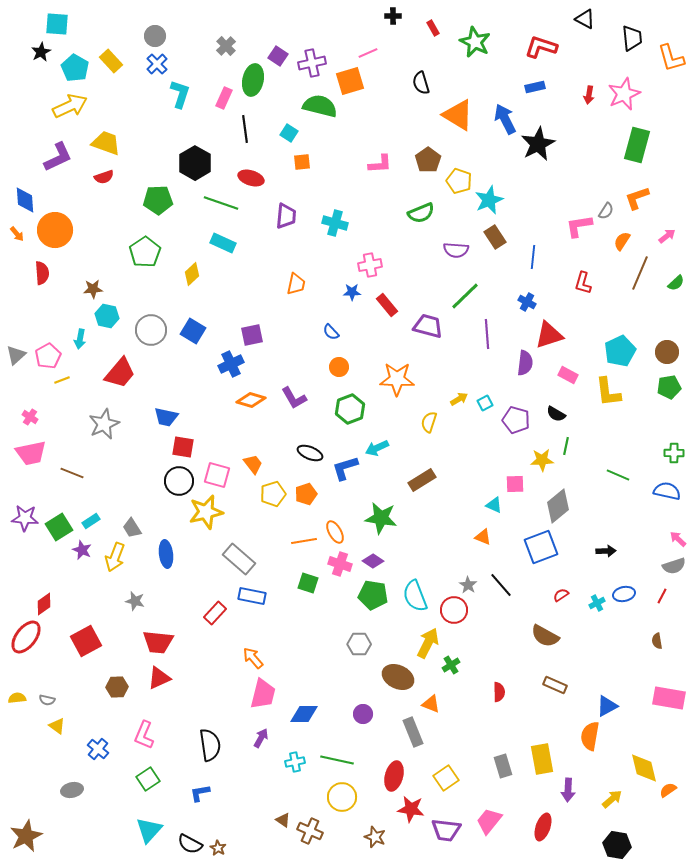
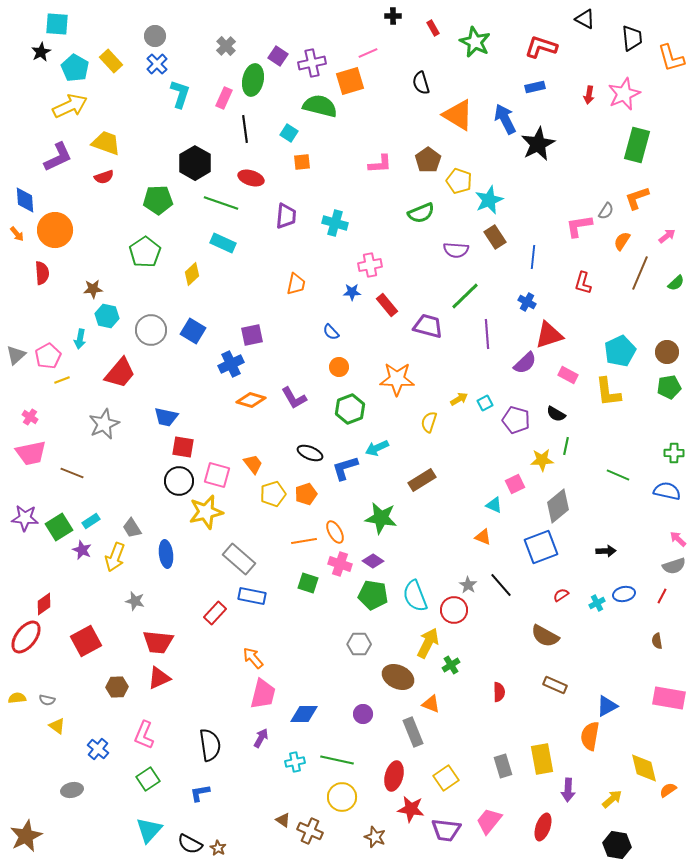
purple semicircle at (525, 363): rotated 40 degrees clockwise
pink square at (515, 484): rotated 24 degrees counterclockwise
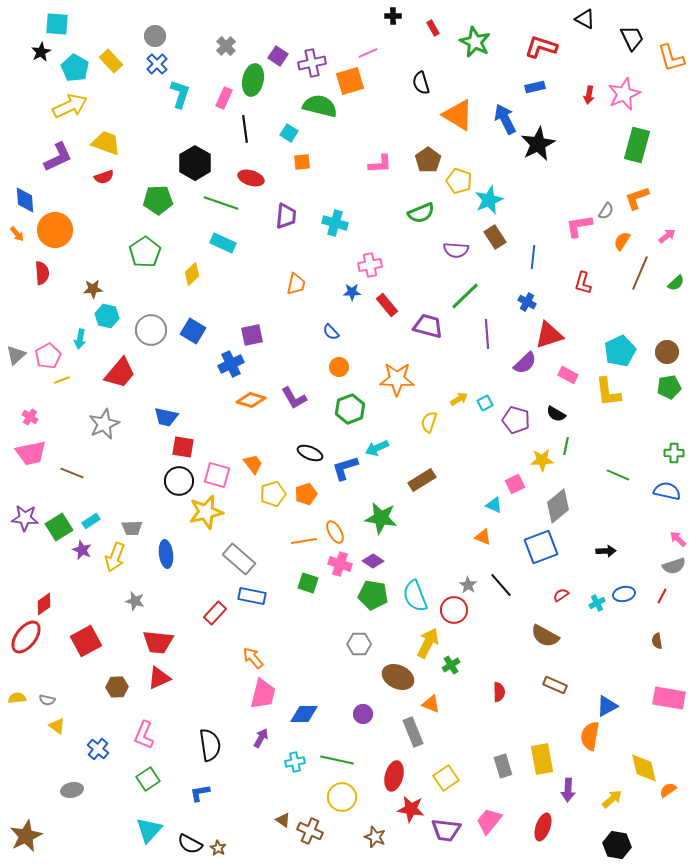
black trapezoid at (632, 38): rotated 20 degrees counterclockwise
gray trapezoid at (132, 528): rotated 60 degrees counterclockwise
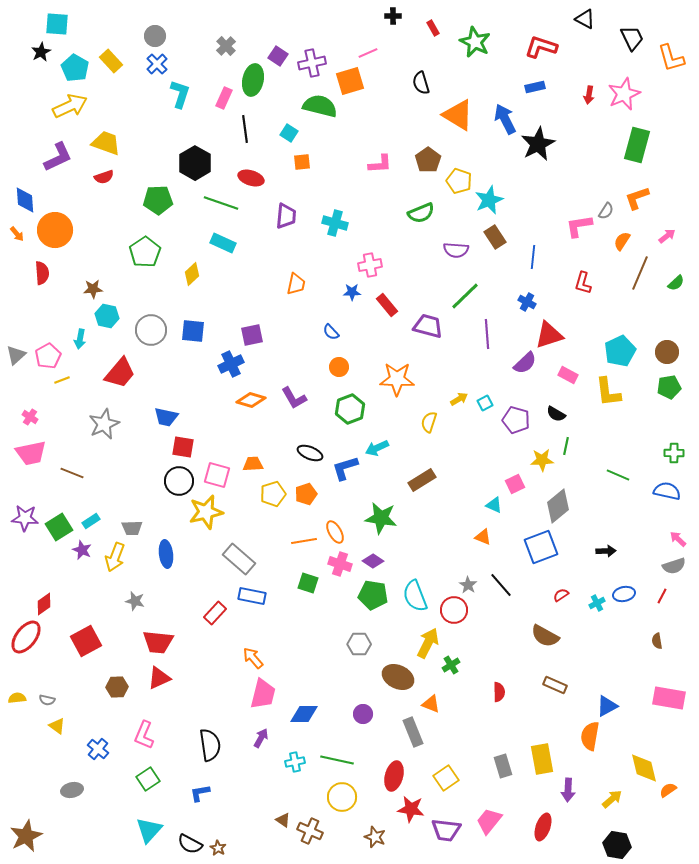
blue square at (193, 331): rotated 25 degrees counterclockwise
orange trapezoid at (253, 464): rotated 55 degrees counterclockwise
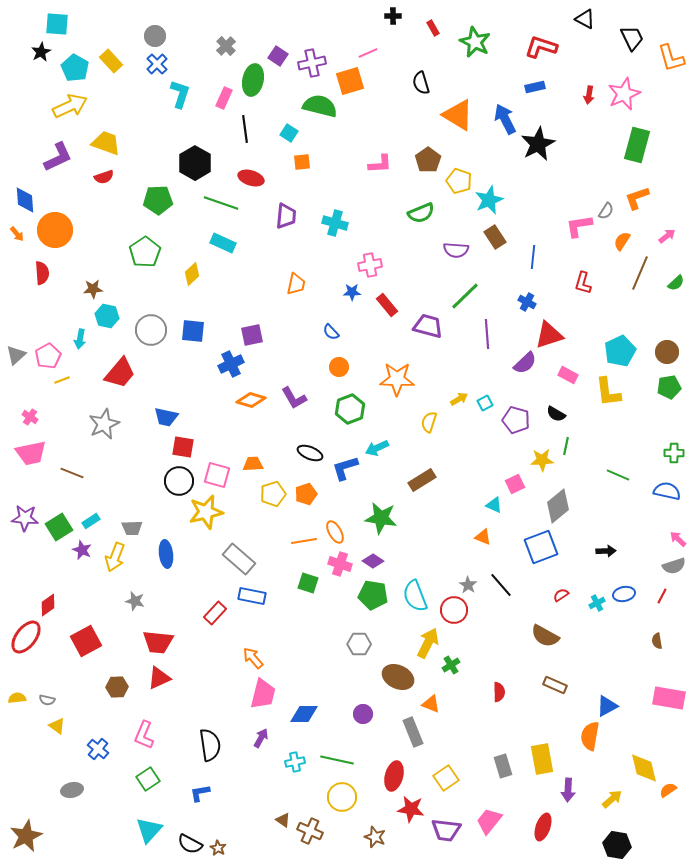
red diamond at (44, 604): moved 4 px right, 1 px down
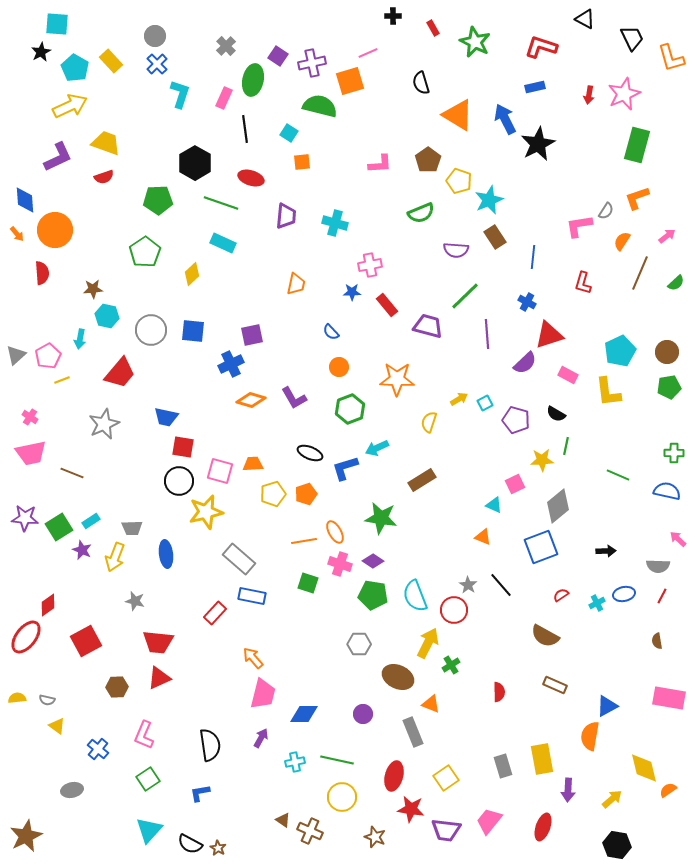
pink square at (217, 475): moved 3 px right, 4 px up
gray semicircle at (674, 566): moved 16 px left; rotated 20 degrees clockwise
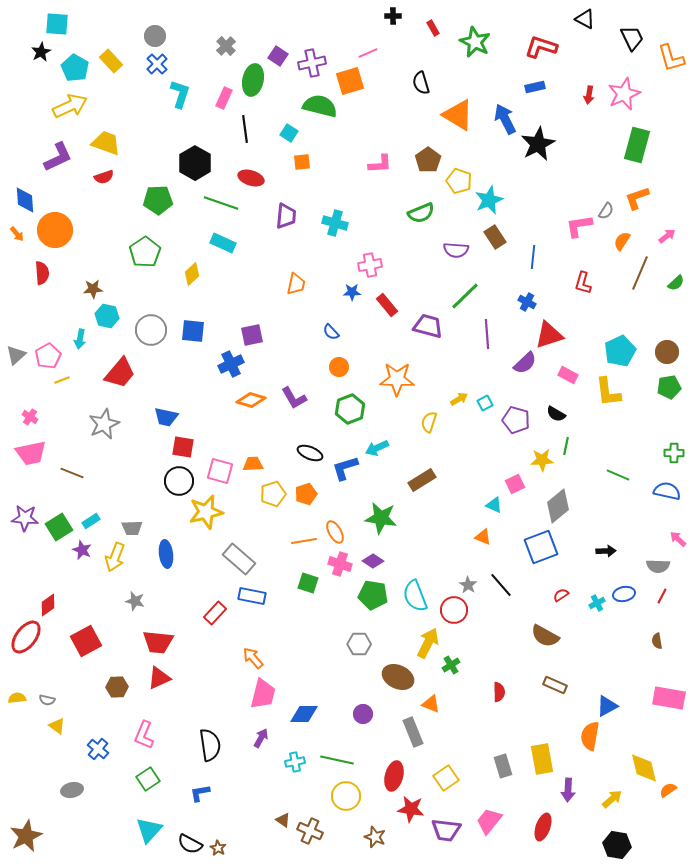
yellow circle at (342, 797): moved 4 px right, 1 px up
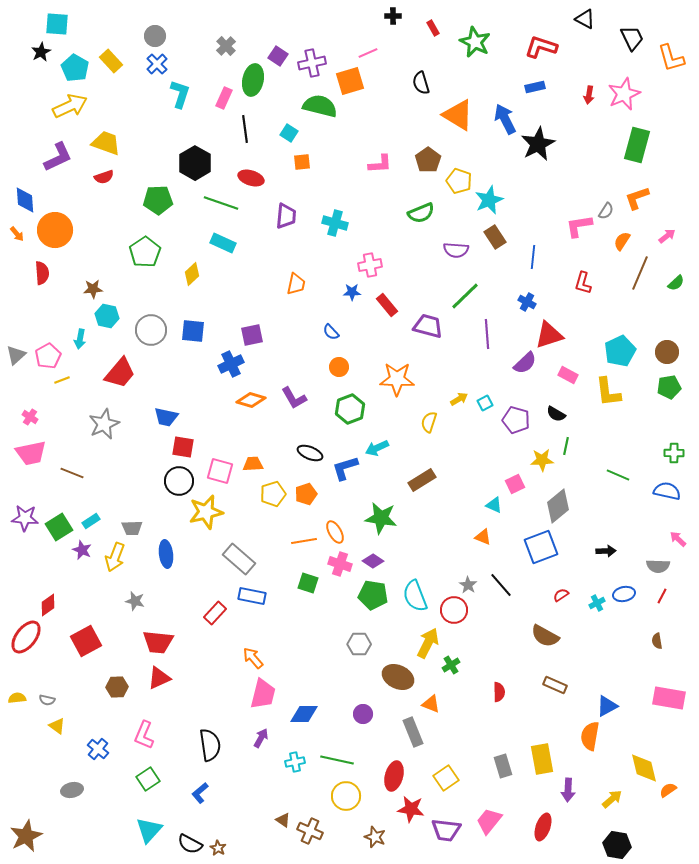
blue L-shape at (200, 793): rotated 30 degrees counterclockwise
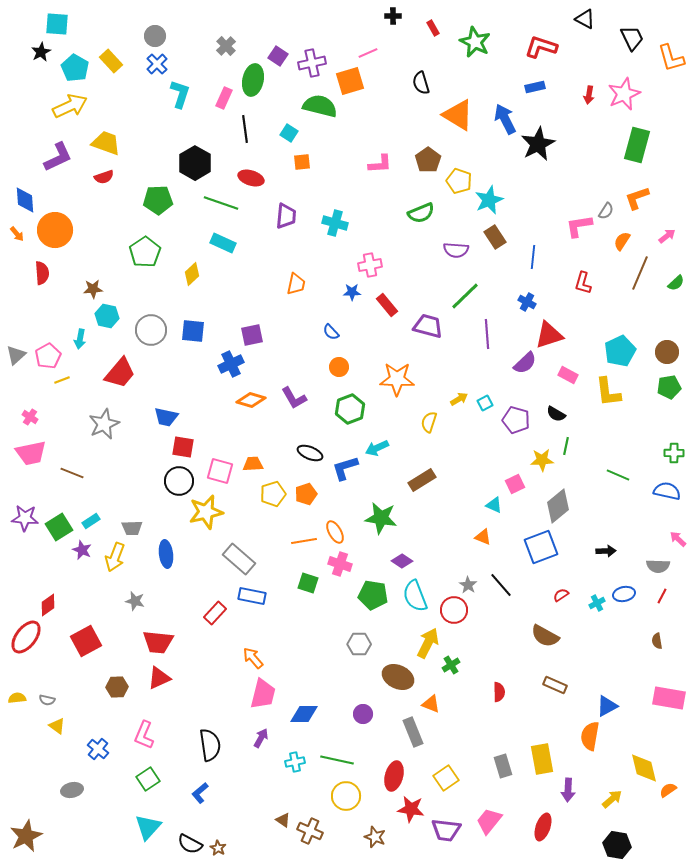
purple diamond at (373, 561): moved 29 px right
cyan triangle at (149, 830): moved 1 px left, 3 px up
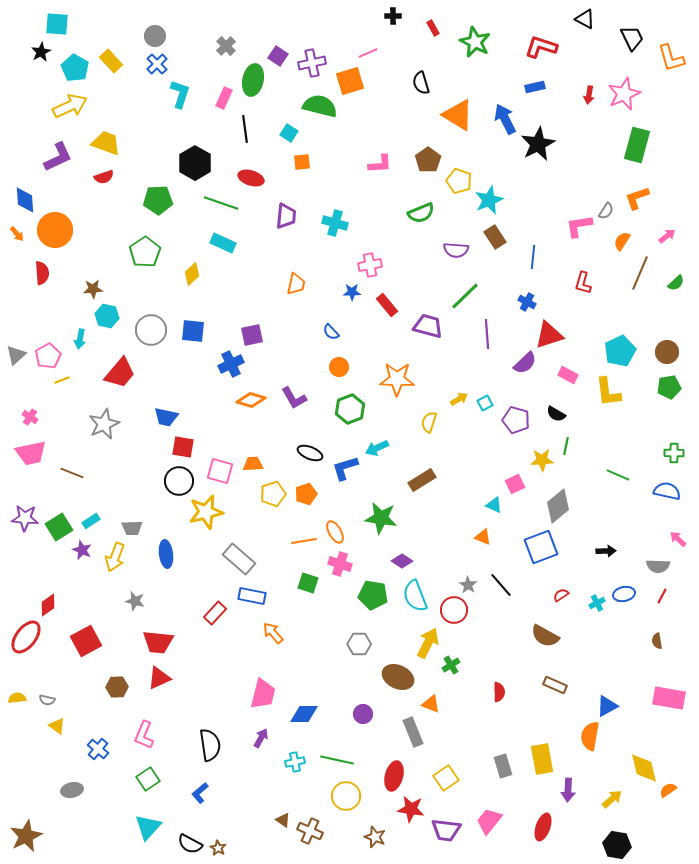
orange arrow at (253, 658): moved 20 px right, 25 px up
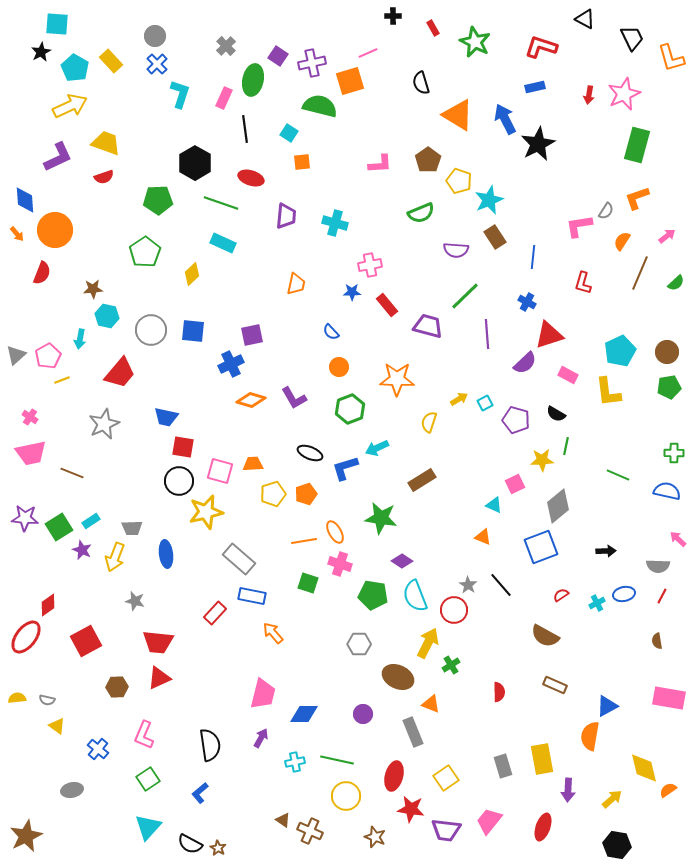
red semicircle at (42, 273): rotated 25 degrees clockwise
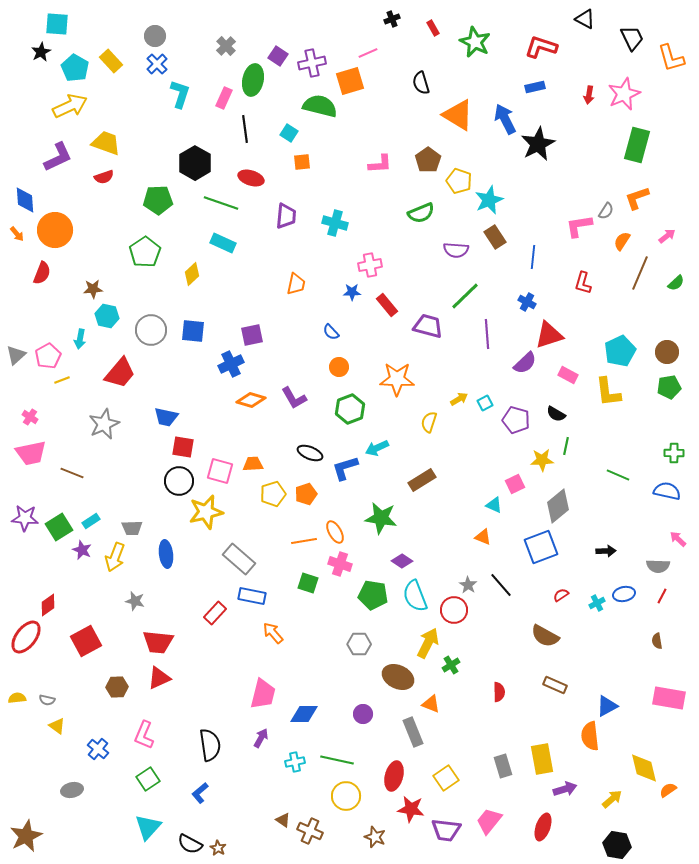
black cross at (393, 16): moved 1 px left, 3 px down; rotated 21 degrees counterclockwise
orange semicircle at (590, 736): rotated 16 degrees counterclockwise
purple arrow at (568, 790): moved 3 px left, 1 px up; rotated 110 degrees counterclockwise
